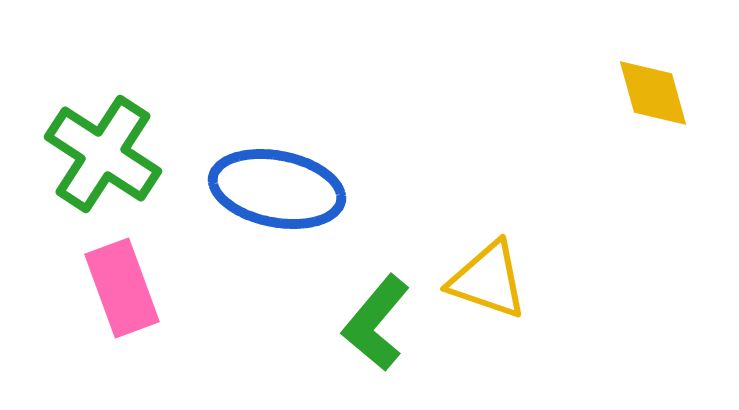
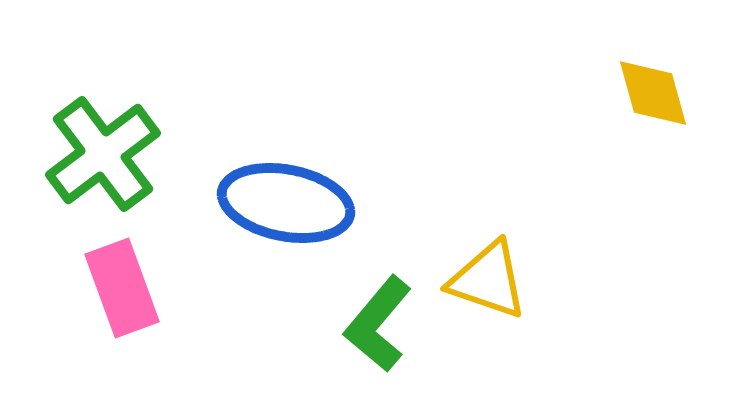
green cross: rotated 20 degrees clockwise
blue ellipse: moved 9 px right, 14 px down
green L-shape: moved 2 px right, 1 px down
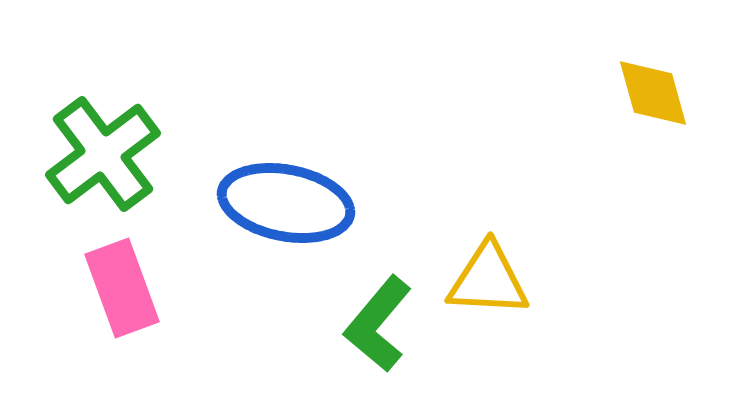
yellow triangle: rotated 16 degrees counterclockwise
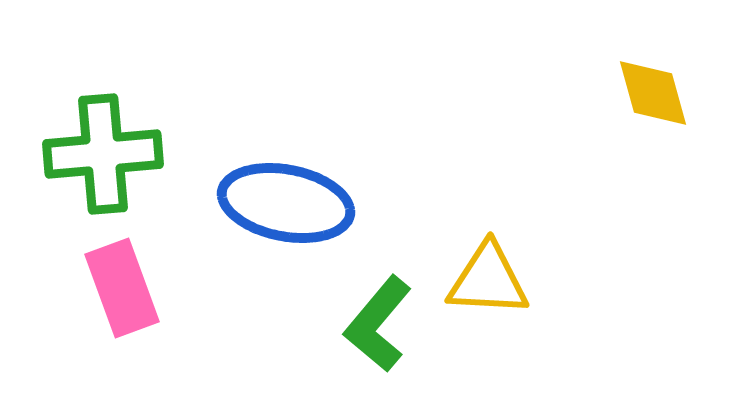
green cross: rotated 32 degrees clockwise
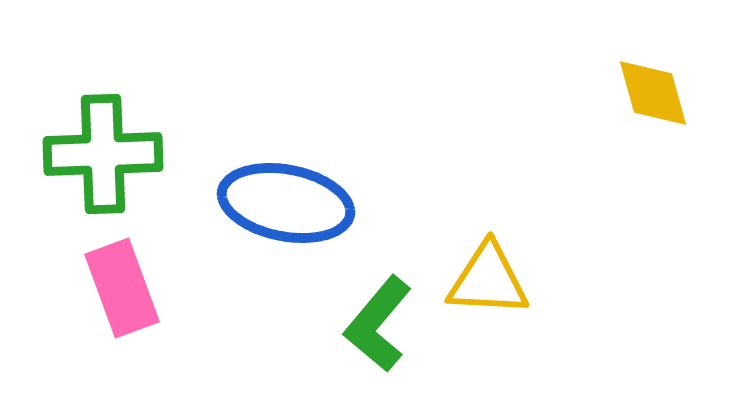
green cross: rotated 3 degrees clockwise
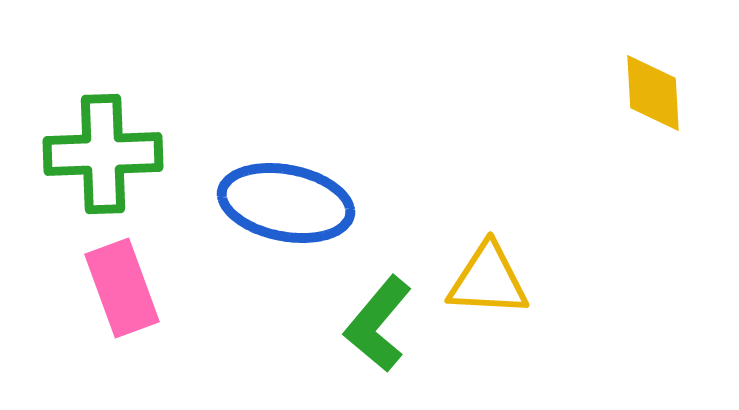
yellow diamond: rotated 12 degrees clockwise
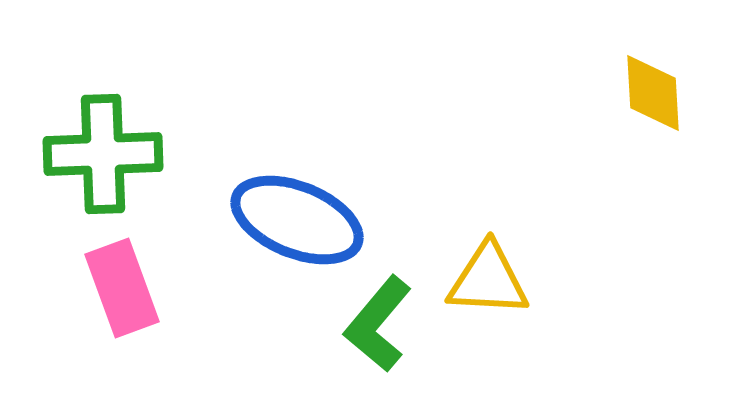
blue ellipse: moved 11 px right, 17 px down; rotated 11 degrees clockwise
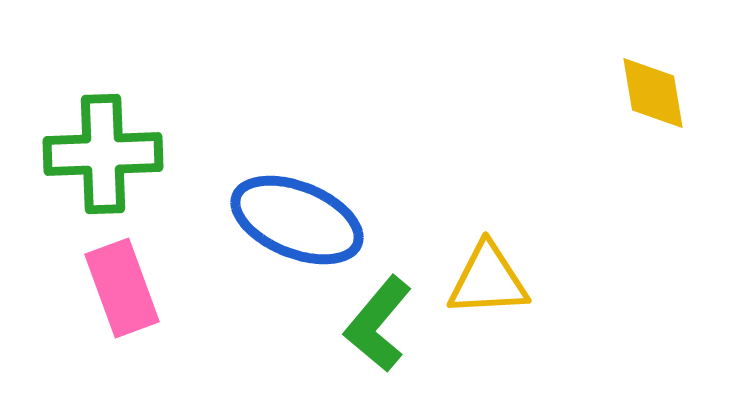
yellow diamond: rotated 6 degrees counterclockwise
yellow triangle: rotated 6 degrees counterclockwise
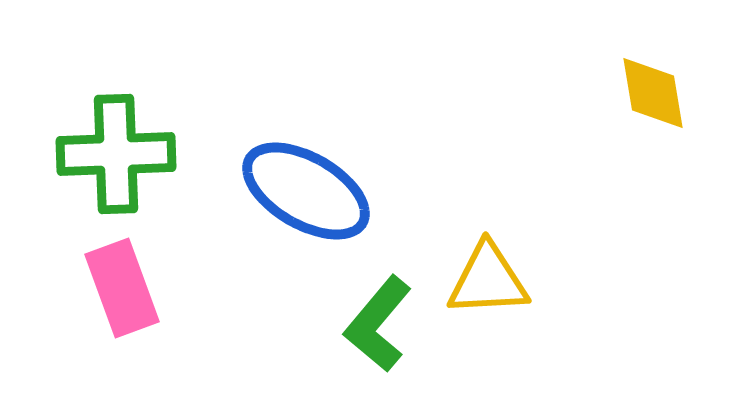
green cross: moved 13 px right
blue ellipse: moved 9 px right, 29 px up; rotated 8 degrees clockwise
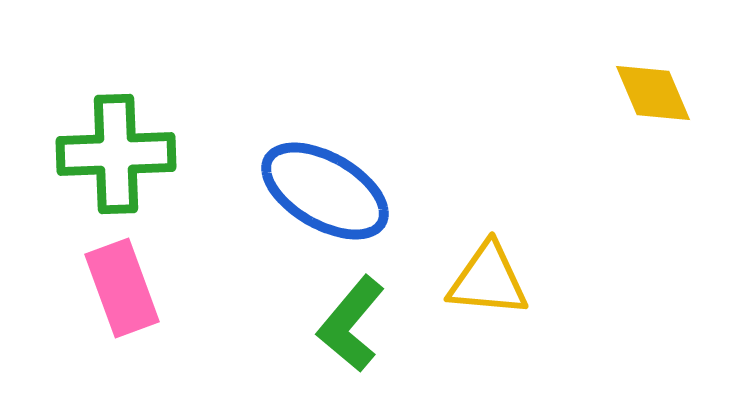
yellow diamond: rotated 14 degrees counterclockwise
blue ellipse: moved 19 px right
yellow triangle: rotated 8 degrees clockwise
green L-shape: moved 27 px left
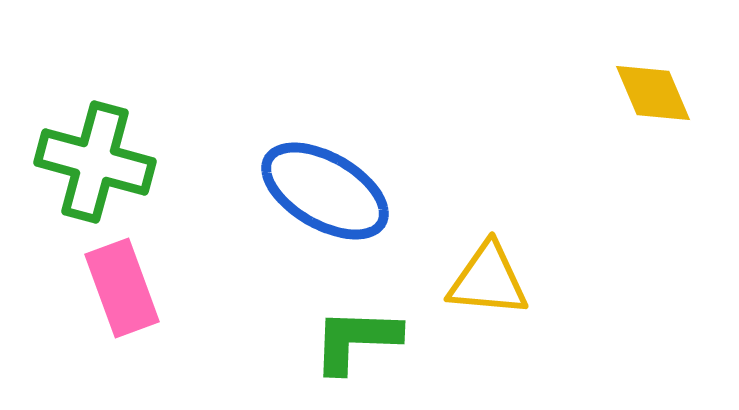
green cross: moved 21 px left, 8 px down; rotated 17 degrees clockwise
green L-shape: moved 5 px right, 16 px down; rotated 52 degrees clockwise
